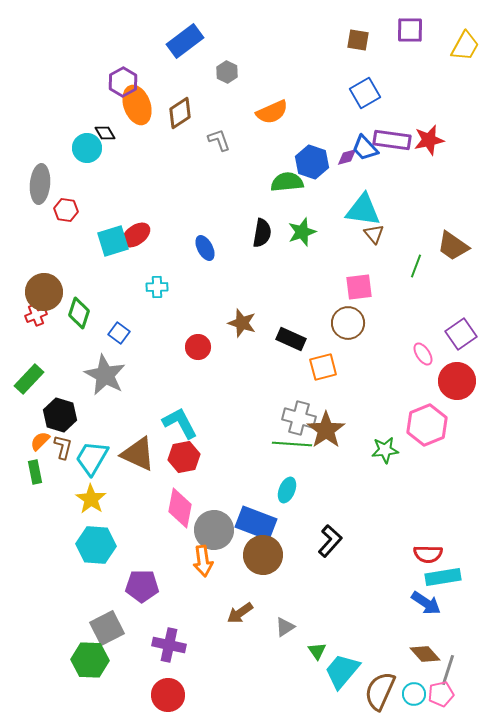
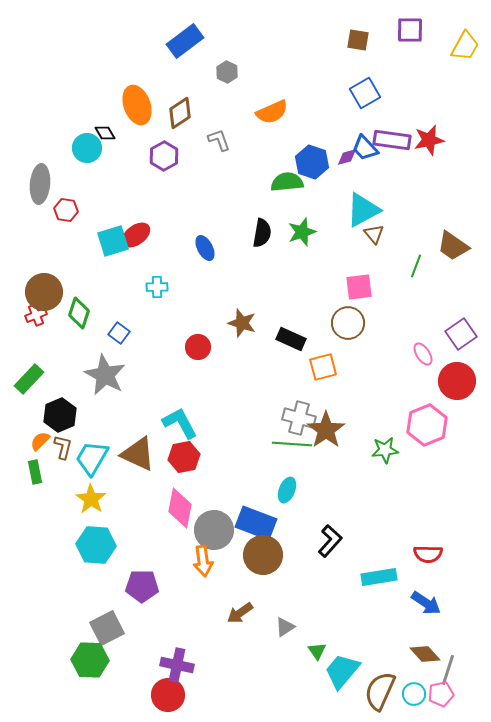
purple hexagon at (123, 82): moved 41 px right, 74 px down
cyan triangle at (363, 210): rotated 36 degrees counterclockwise
black hexagon at (60, 415): rotated 20 degrees clockwise
cyan rectangle at (443, 577): moved 64 px left
purple cross at (169, 645): moved 8 px right, 20 px down
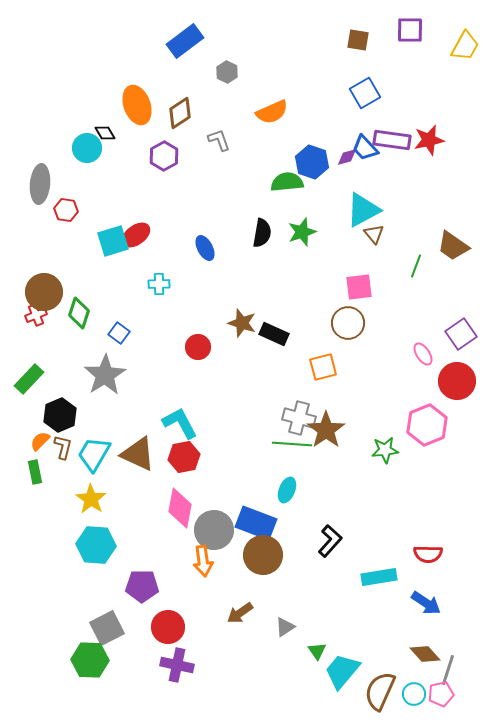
cyan cross at (157, 287): moved 2 px right, 3 px up
black rectangle at (291, 339): moved 17 px left, 5 px up
gray star at (105, 375): rotated 12 degrees clockwise
cyan trapezoid at (92, 458): moved 2 px right, 4 px up
red circle at (168, 695): moved 68 px up
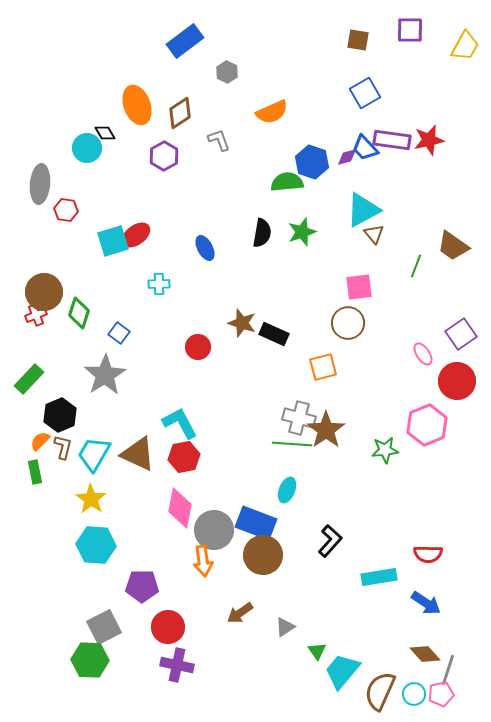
gray square at (107, 628): moved 3 px left, 1 px up
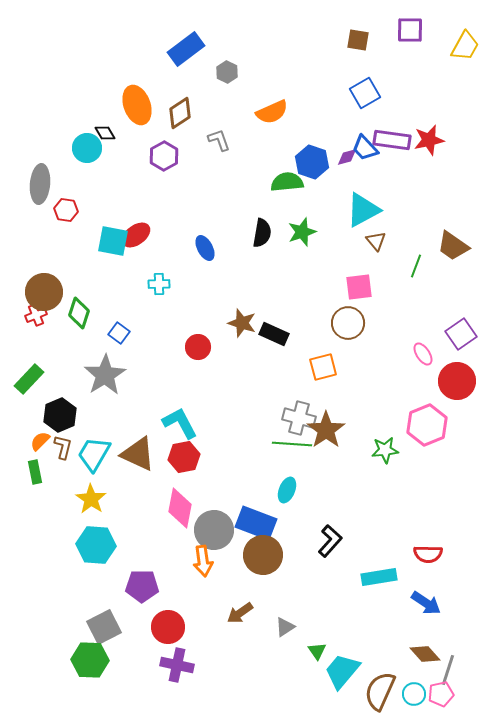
blue rectangle at (185, 41): moved 1 px right, 8 px down
brown triangle at (374, 234): moved 2 px right, 7 px down
cyan square at (113, 241): rotated 28 degrees clockwise
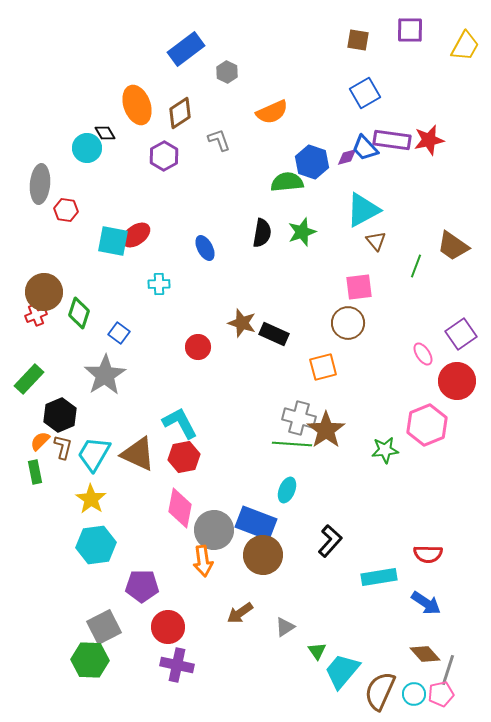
cyan hexagon at (96, 545): rotated 12 degrees counterclockwise
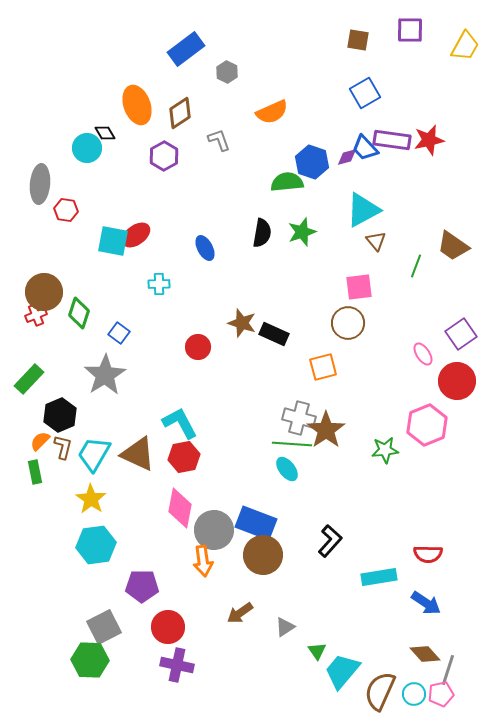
cyan ellipse at (287, 490): moved 21 px up; rotated 60 degrees counterclockwise
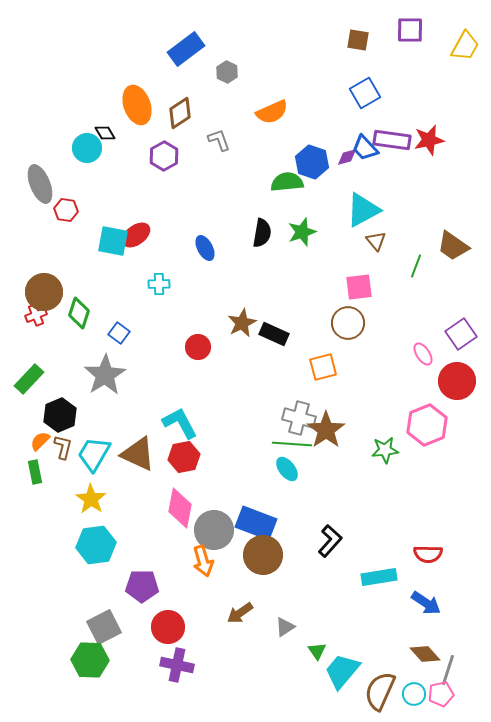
gray ellipse at (40, 184): rotated 27 degrees counterclockwise
brown star at (242, 323): rotated 28 degrees clockwise
orange arrow at (203, 561): rotated 8 degrees counterclockwise
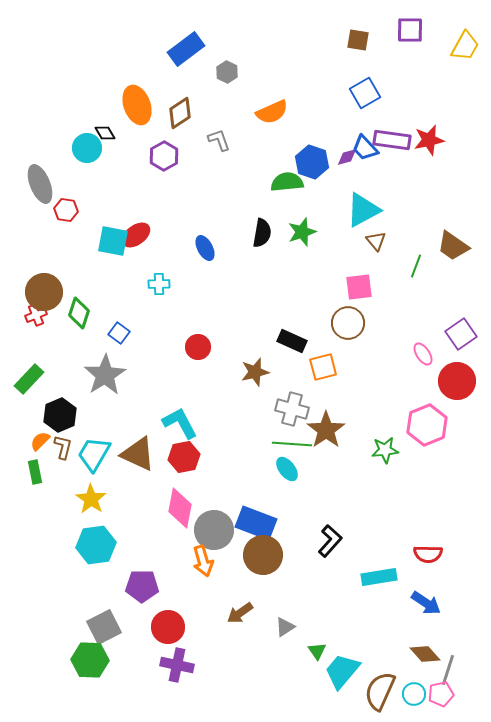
brown star at (242, 323): moved 13 px right, 49 px down; rotated 12 degrees clockwise
black rectangle at (274, 334): moved 18 px right, 7 px down
gray cross at (299, 418): moved 7 px left, 9 px up
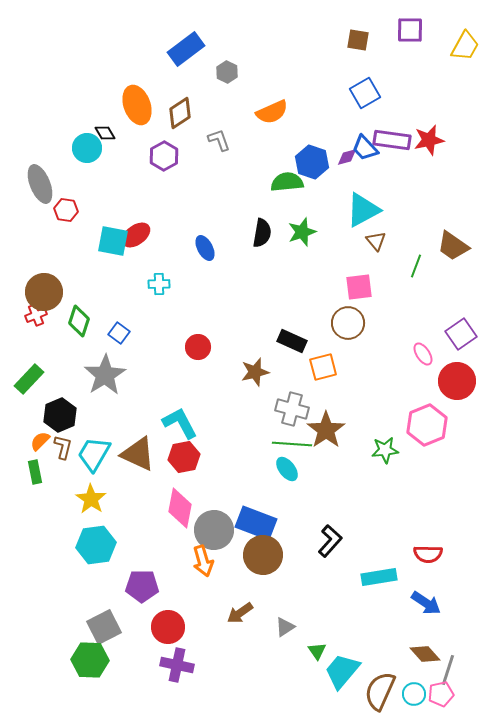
green diamond at (79, 313): moved 8 px down
